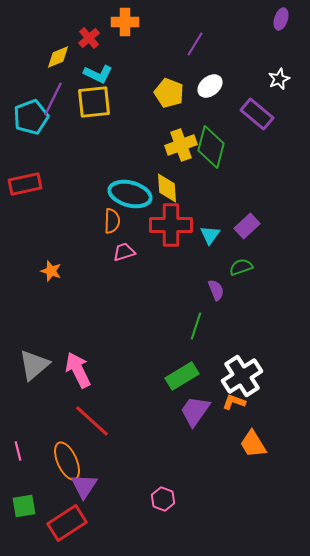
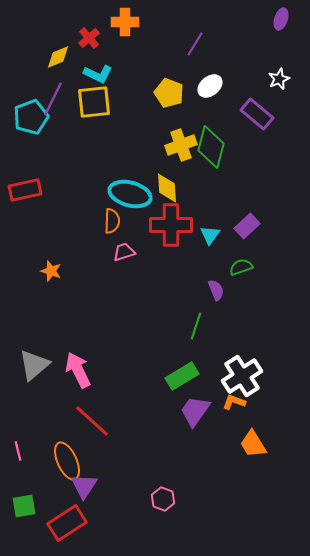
red rectangle at (25, 184): moved 6 px down
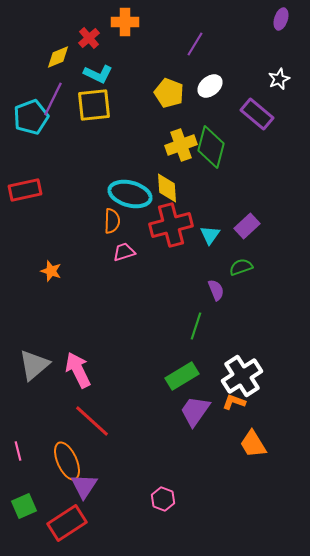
yellow square at (94, 102): moved 3 px down
red cross at (171, 225): rotated 15 degrees counterclockwise
green square at (24, 506): rotated 15 degrees counterclockwise
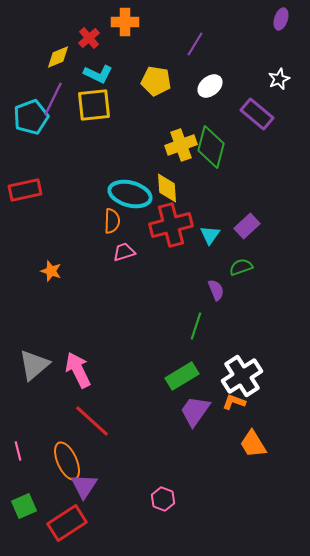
yellow pentagon at (169, 93): moved 13 px left, 12 px up; rotated 12 degrees counterclockwise
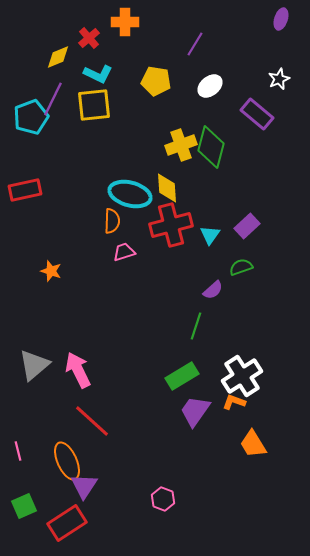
purple semicircle at (216, 290): moved 3 px left; rotated 70 degrees clockwise
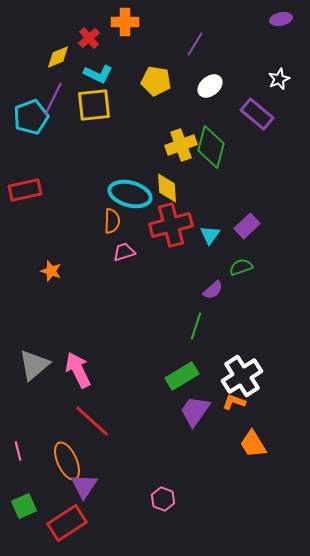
purple ellipse at (281, 19): rotated 60 degrees clockwise
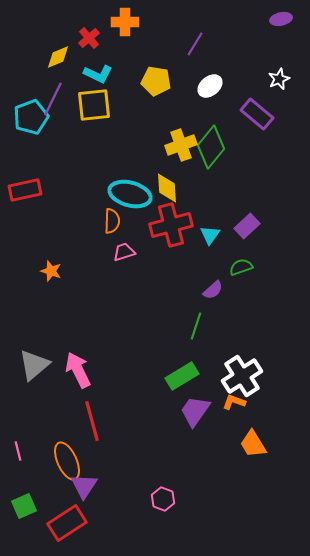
green diamond at (211, 147): rotated 24 degrees clockwise
red line at (92, 421): rotated 33 degrees clockwise
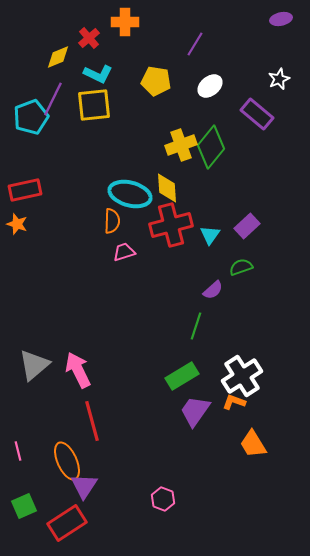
orange star at (51, 271): moved 34 px left, 47 px up
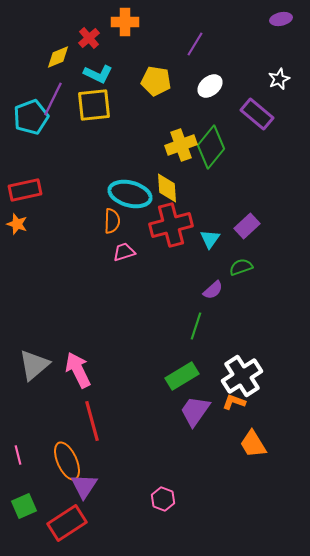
cyan triangle at (210, 235): moved 4 px down
pink line at (18, 451): moved 4 px down
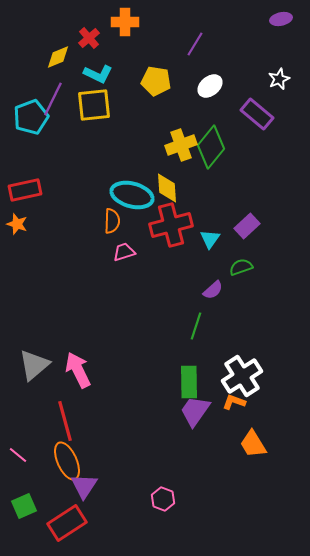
cyan ellipse at (130, 194): moved 2 px right, 1 px down
green rectangle at (182, 376): moved 7 px right, 6 px down; rotated 60 degrees counterclockwise
red line at (92, 421): moved 27 px left
pink line at (18, 455): rotated 36 degrees counterclockwise
